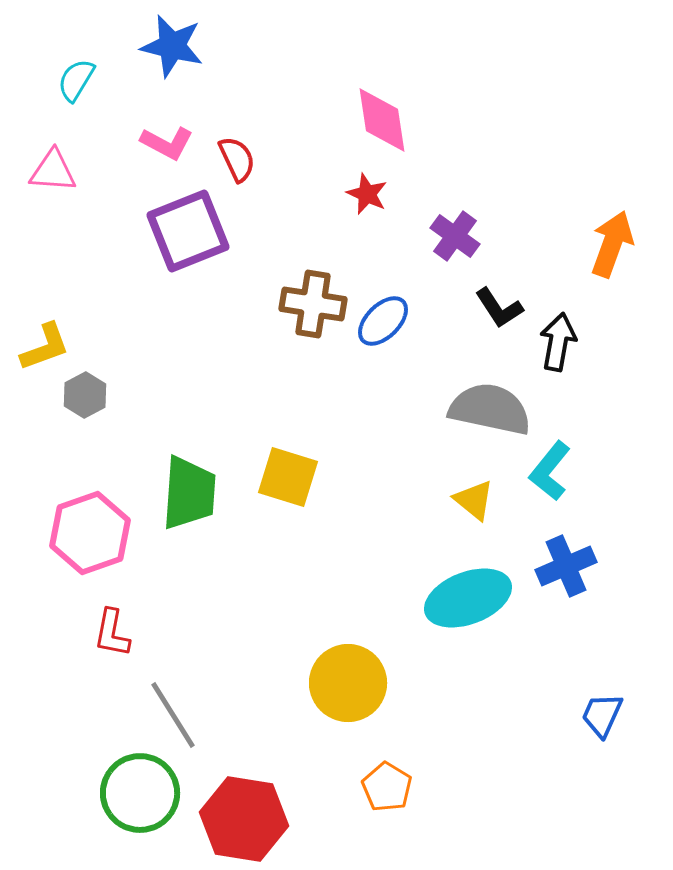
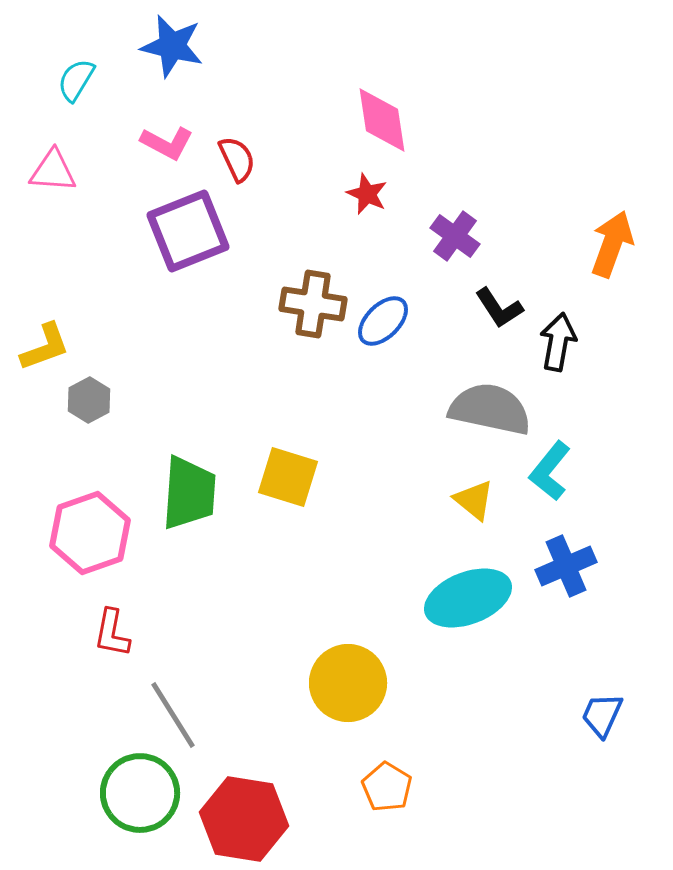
gray hexagon: moved 4 px right, 5 px down
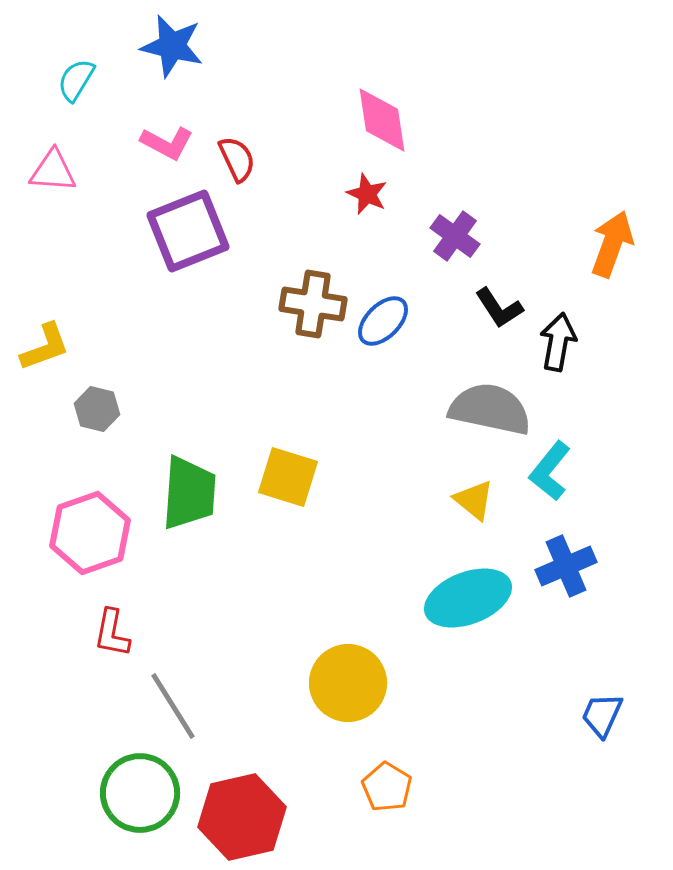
gray hexagon: moved 8 px right, 9 px down; rotated 18 degrees counterclockwise
gray line: moved 9 px up
red hexagon: moved 2 px left, 2 px up; rotated 22 degrees counterclockwise
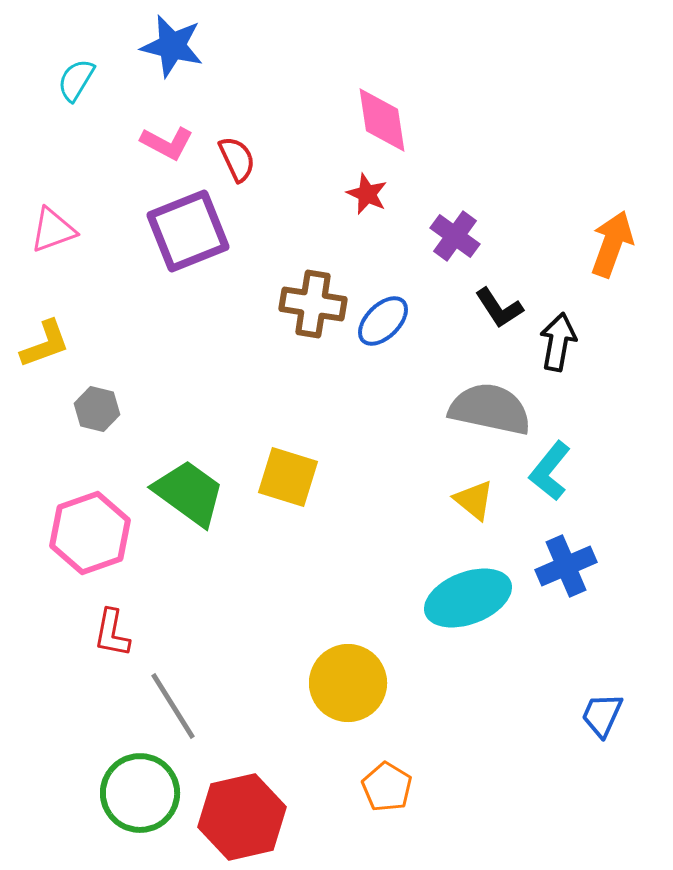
pink triangle: moved 59 px down; rotated 24 degrees counterclockwise
yellow L-shape: moved 3 px up
green trapezoid: rotated 58 degrees counterclockwise
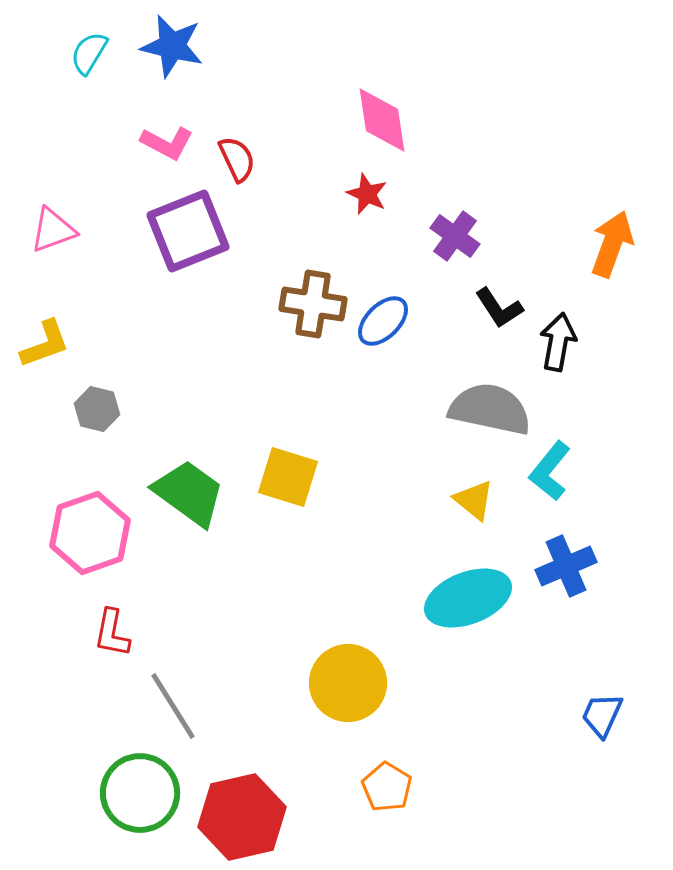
cyan semicircle: moved 13 px right, 27 px up
